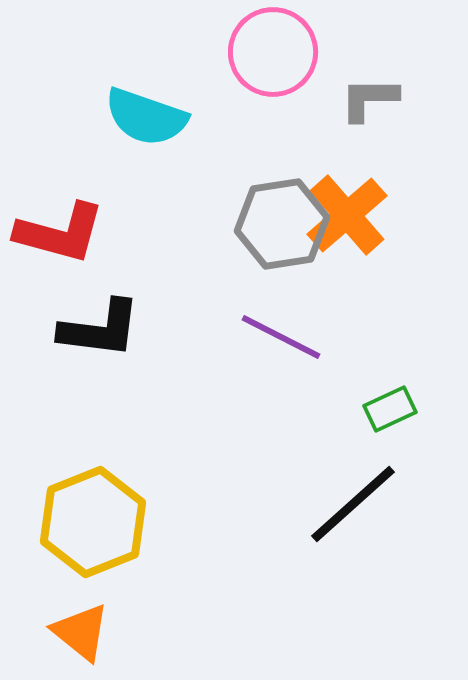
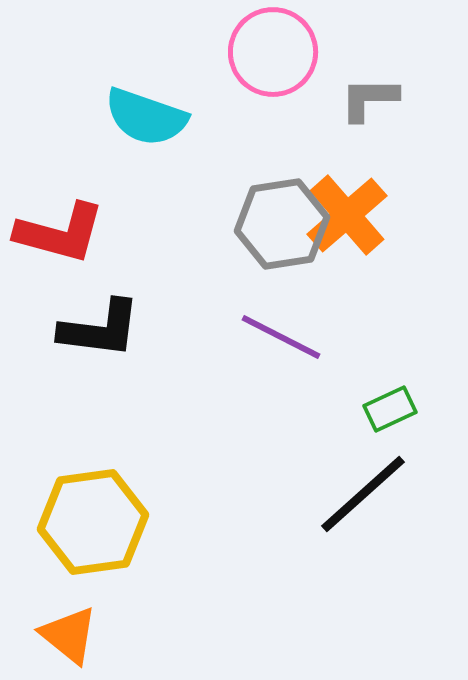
black line: moved 10 px right, 10 px up
yellow hexagon: rotated 14 degrees clockwise
orange triangle: moved 12 px left, 3 px down
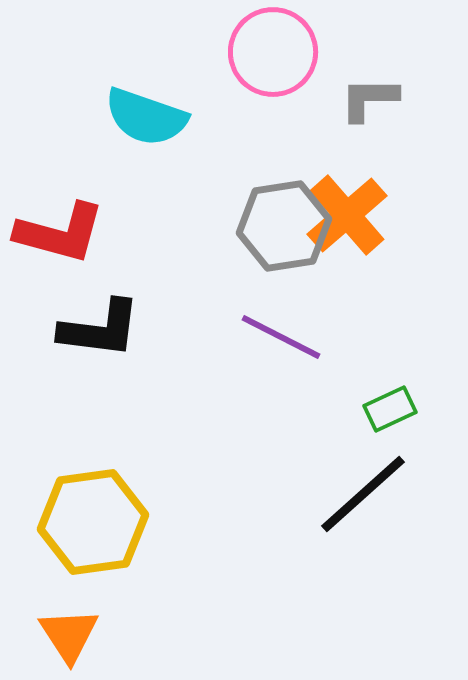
gray hexagon: moved 2 px right, 2 px down
orange triangle: rotated 18 degrees clockwise
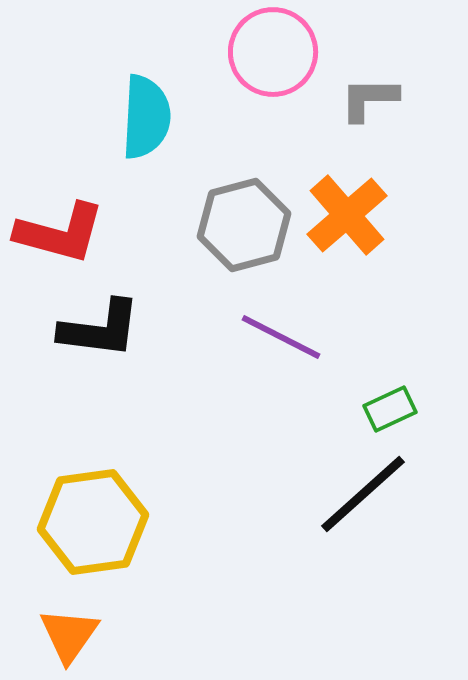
cyan semicircle: rotated 106 degrees counterclockwise
gray hexagon: moved 40 px left, 1 px up; rotated 6 degrees counterclockwise
orange triangle: rotated 8 degrees clockwise
